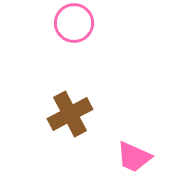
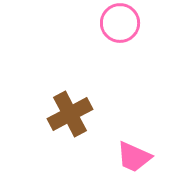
pink circle: moved 46 px right
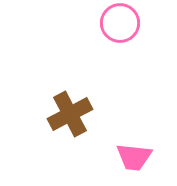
pink trapezoid: rotated 18 degrees counterclockwise
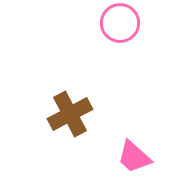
pink trapezoid: rotated 36 degrees clockwise
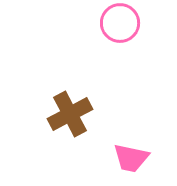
pink trapezoid: moved 3 px left, 1 px down; rotated 30 degrees counterclockwise
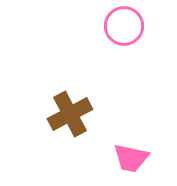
pink circle: moved 4 px right, 3 px down
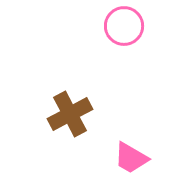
pink trapezoid: rotated 18 degrees clockwise
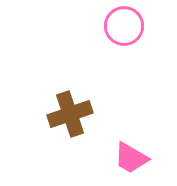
brown cross: rotated 9 degrees clockwise
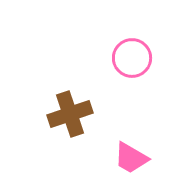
pink circle: moved 8 px right, 32 px down
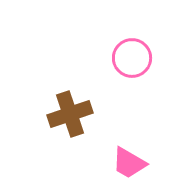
pink trapezoid: moved 2 px left, 5 px down
